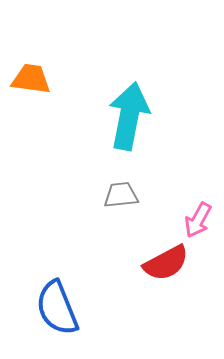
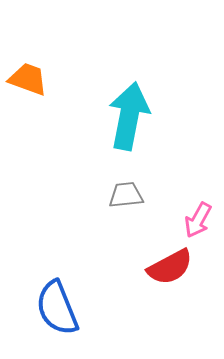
orange trapezoid: moved 3 px left; rotated 12 degrees clockwise
gray trapezoid: moved 5 px right
red semicircle: moved 4 px right, 4 px down
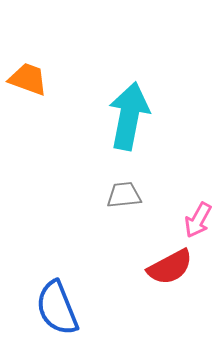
gray trapezoid: moved 2 px left
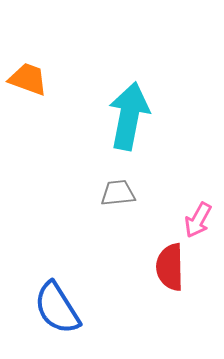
gray trapezoid: moved 6 px left, 2 px up
red semicircle: rotated 117 degrees clockwise
blue semicircle: rotated 10 degrees counterclockwise
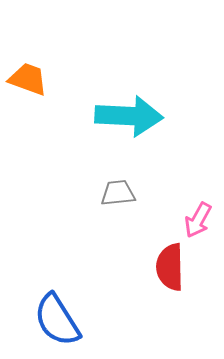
cyan arrow: rotated 82 degrees clockwise
blue semicircle: moved 12 px down
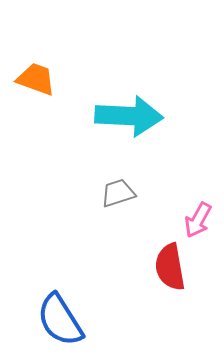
orange trapezoid: moved 8 px right
gray trapezoid: rotated 12 degrees counterclockwise
red semicircle: rotated 9 degrees counterclockwise
blue semicircle: moved 3 px right
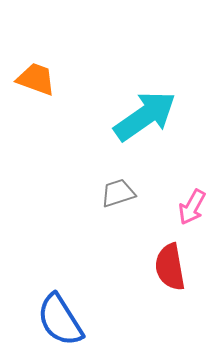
cyan arrow: moved 16 px right; rotated 38 degrees counterclockwise
pink arrow: moved 6 px left, 13 px up
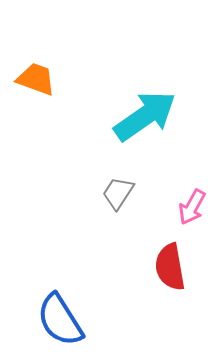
gray trapezoid: rotated 39 degrees counterclockwise
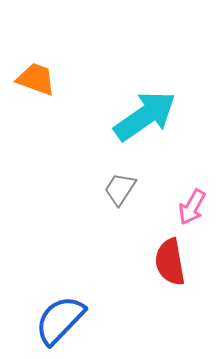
gray trapezoid: moved 2 px right, 4 px up
red semicircle: moved 5 px up
blue semicircle: rotated 76 degrees clockwise
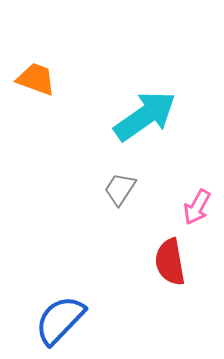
pink arrow: moved 5 px right
